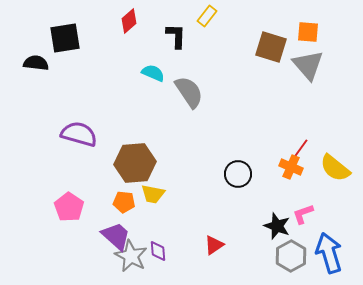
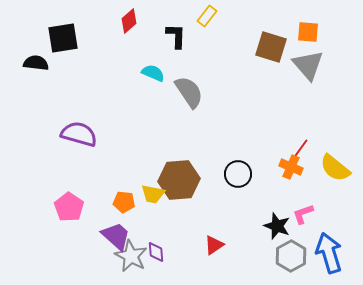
black square: moved 2 px left
brown hexagon: moved 44 px right, 17 px down
purple diamond: moved 2 px left, 1 px down
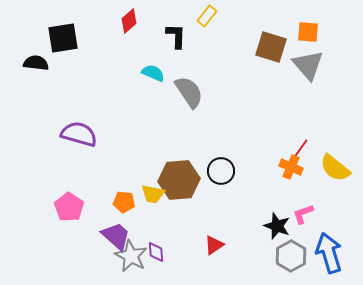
black circle: moved 17 px left, 3 px up
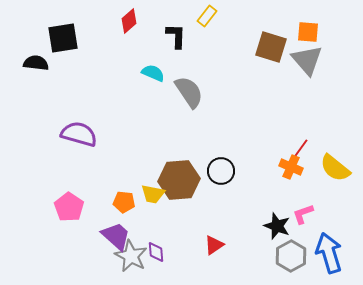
gray triangle: moved 1 px left, 5 px up
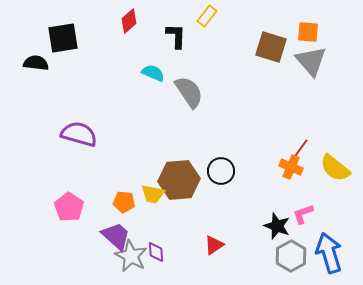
gray triangle: moved 4 px right, 1 px down
